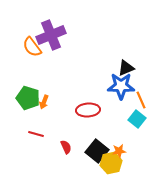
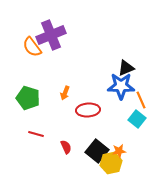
orange arrow: moved 21 px right, 9 px up
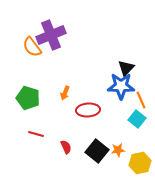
black triangle: rotated 24 degrees counterclockwise
orange star: moved 1 px left, 1 px up
yellow hexagon: moved 29 px right
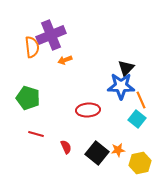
orange semicircle: rotated 150 degrees counterclockwise
orange arrow: moved 33 px up; rotated 48 degrees clockwise
black square: moved 2 px down
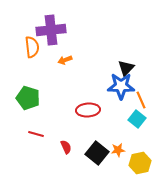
purple cross: moved 5 px up; rotated 16 degrees clockwise
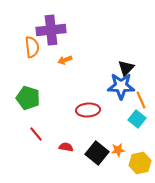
red line: rotated 35 degrees clockwise
red semicircle: rotated 56 degrees counterclockwise
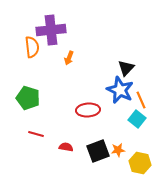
orange arrow: moved 4 px right, 2 px up; rotated 48 degrees counterclockwise
blue star: moved 1 px left, 4 px down; rotated 24 degrees clockwise
red line: rotated 35 degrees counterclockwise
black square: moved 1 px right, 2 px up; rotated 30 degrees clockwise
yellow hexagon: rotated 25 degrees clockwise
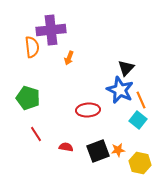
cyan square: moved 1 px right, 1 px down
red line: rotated 42 degrees clockwise
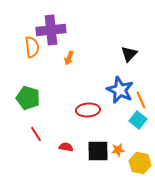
black triangle: moved 3 px right, 14 px up
black square: rotated 20 degrees clockwise
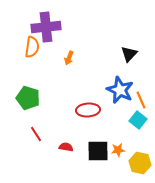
purple cross: moved 5 px left, 3 px up
orange semicircle: rotated 15 degrees clockwise
